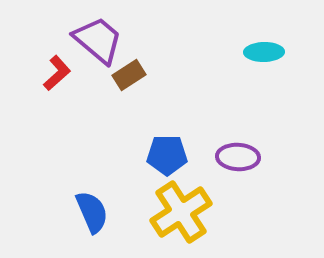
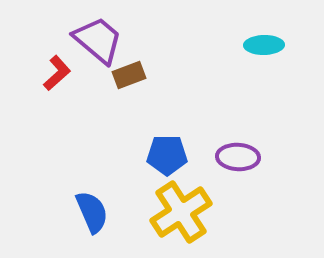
cyan ellipse: moved 7 px up
brown rectangle: rotated 12 degrees clockwise
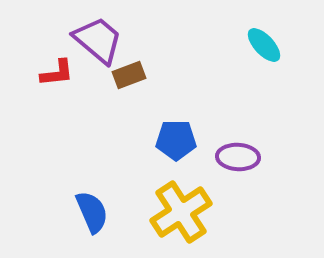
cyan ellipse: rotated 48 degrees clockwise
red L-shape: rotated 36 degrees clockwise
blue pentagon: moved 9 px right, 15 px up
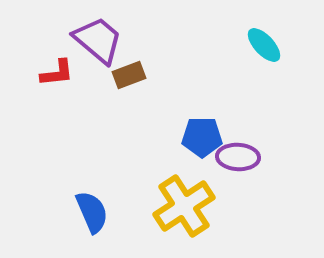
blue pentagon: moved 26 px right, 3 px up
yellow cross: moved 3 px right, 6 px up
